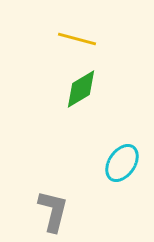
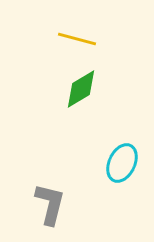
cyan ellipse: rotated 9 degrees counterclockwise
gray L-shape: moved 3 px left, 7 px up
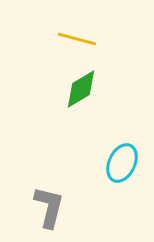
gray L-shape: moved 1 px left, 3 px down
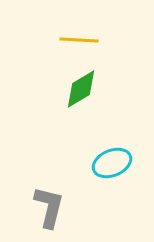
yellow line: moved 2 px right, 1 px down; rotated 12 degrees counterclockwise
cyan ellipse: moved 10 px left; rotated 42 degrees clockwise
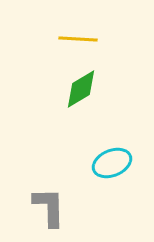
yellow line: moved 1 px left, 1 px up
gray L-shape: rotated 15 degrees counterclockwise
